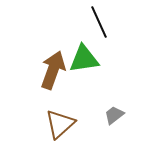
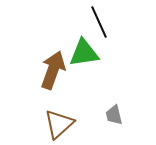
green triangle: moved 6 px up
gray trapezoid: rotated 65 degrees counterclockwise
brown triangle: moved 1 px left
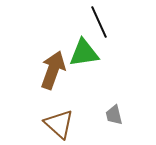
brown triangle: rotated 36 degrees counterclockwise
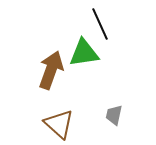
black line: moved 1 px right, 2 px down
brown arrow: moved 2 px left
gray trapezoid: rotated 25 degrees clockwise
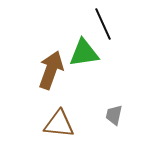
black line: moved 3 px right
brown triangle: rotated 36 degrees counterclockwise
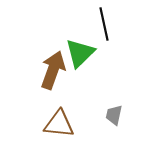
black line: moved 1 px right; rotated 12 degrees clockwise
green triangle: moved 4 px left; rotated 36 degrees counterclockwise
brown arrow: moved 2 px right
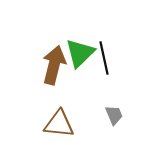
black line: moved 34 px down
brown arrow: moved 1 px right, 5 px up; rotated 6 degrees counterclockwise
gray trapezoid: rotated 145 degrees clockwise
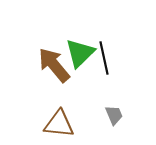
brown arrow: rotated 54 degrees counterclockwise
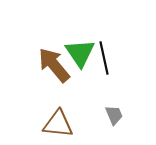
green triangle: rotated 20 degrees counterclockwise
brown triangle: moved 1 px left
